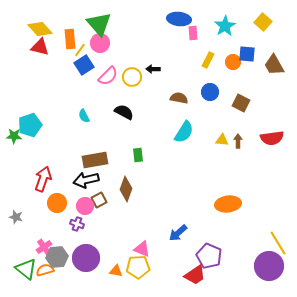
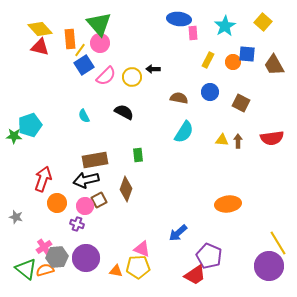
pink semicircle at (108, 76): moved 2 px left
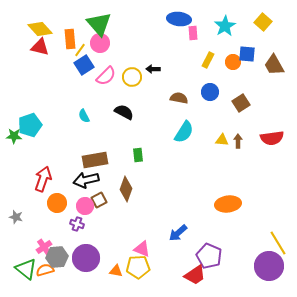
brown square at (241, 103): rotated 30 degrees clockwise
